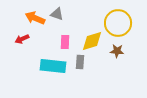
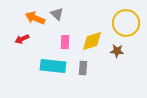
gray triangle: rotated 24 degrees clockwise
yellow circle: moved 8 px right
gray rectangle: moved 3 px right, 6 px down
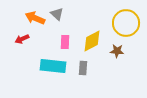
yellow diamond: rotated 10 degrees counterclockwise
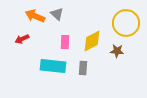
orange arrow: moved 2 px up
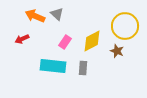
yellow circle: moved 1 px left, 3 px down
pink rectangle: rotated 32 degrees clockwise
brown star: rotated 16 degrees clockwise
